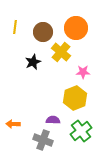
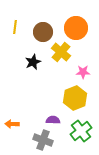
orange arrow: moved 1 px left
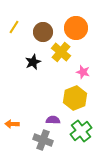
yellow line: moved 1 px left; rotated 24 degrees clockwise
pink star: rotated 16 degrees clockwise
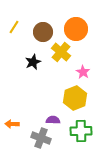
orange circle: moved 1 px down
pink star: rotated 16 degrees clockwise
green cross: rotated 35 degrees clockwise
gray cross: moved 2 px left, 2 px up
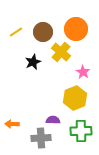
yellow line: moved 2 px right, 5 px down; rotated 24 degrees clockwise
gray cross: rotated 24 degrees counterclockwise
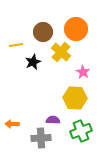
yellow line: moved 13 px down; rotated 24 degrees clockwise
yellow hexagon: rotated 25 degrees clockwise
green cross: rotated 20 degrees counterclockwise
